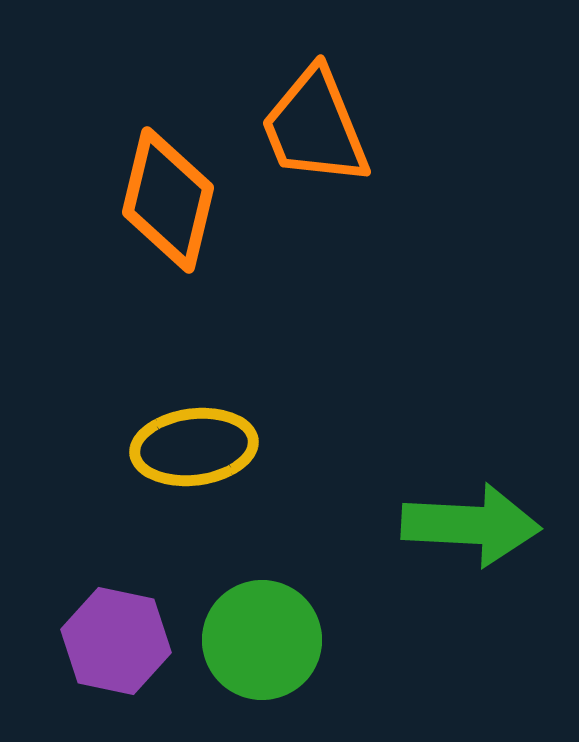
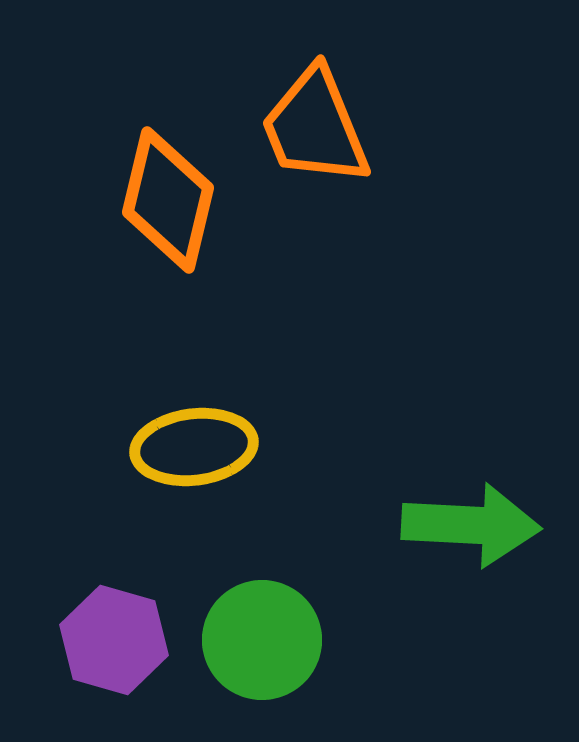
purple hexagon: moved 2 px left, 1 px up; rotated 4 degrees clockwise
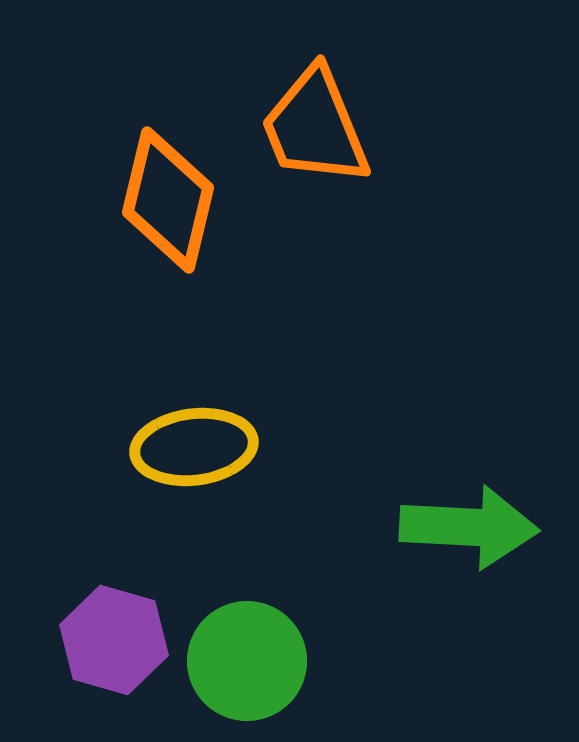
green arrow: moved 2 px left, 2 px down
green circle: moved 15 px left, 21 px down
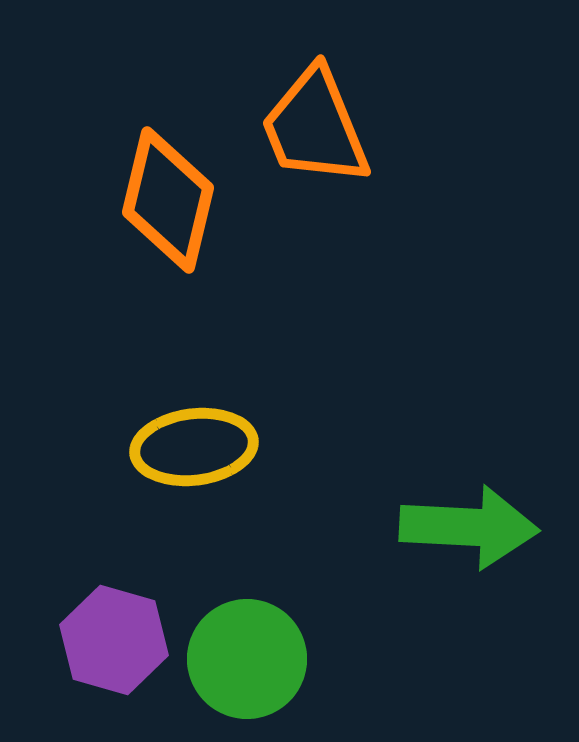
green circle: moved 2 px up
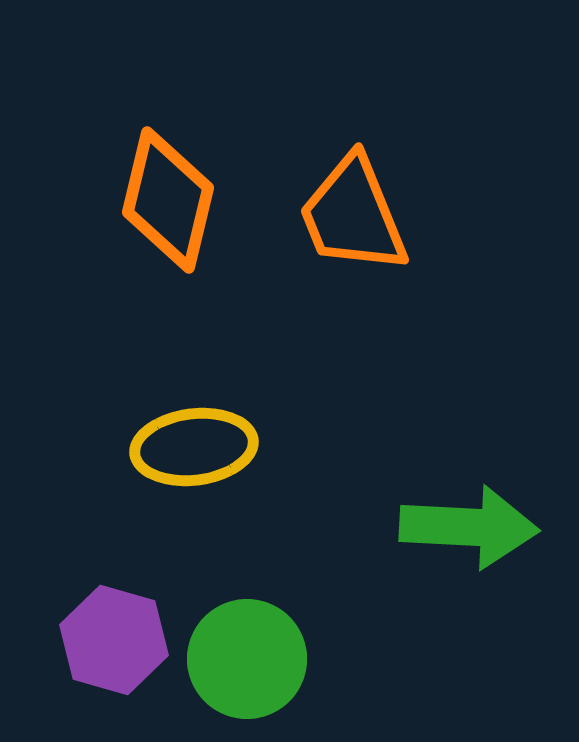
orange trapezoid: moved 38 px right, 88 px down
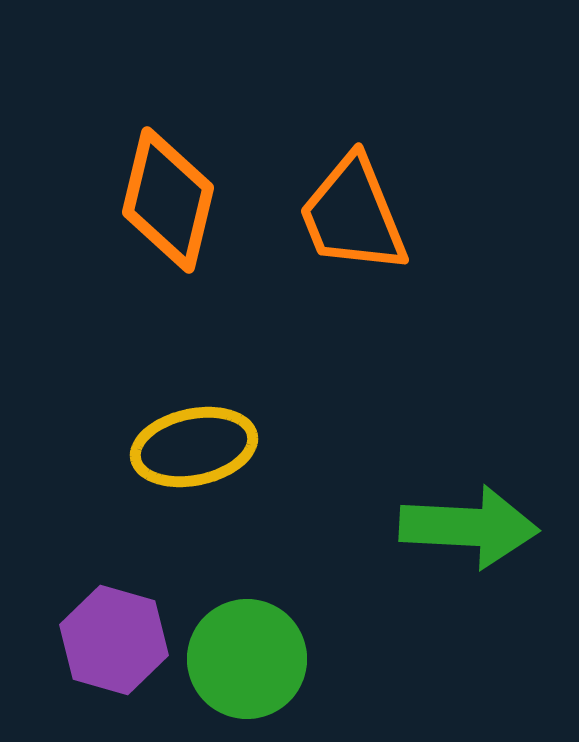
yellow ellipse: rotated 5 degrees counterclockwise
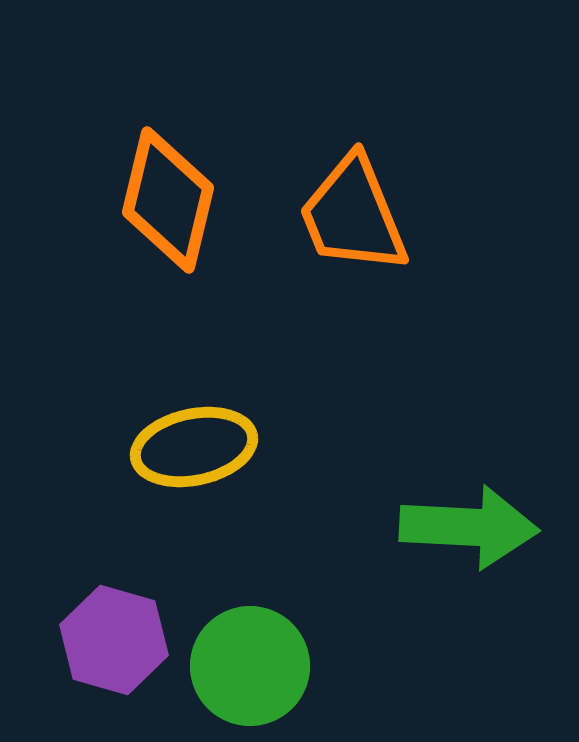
green circle: moved 3 px right, 7 px down
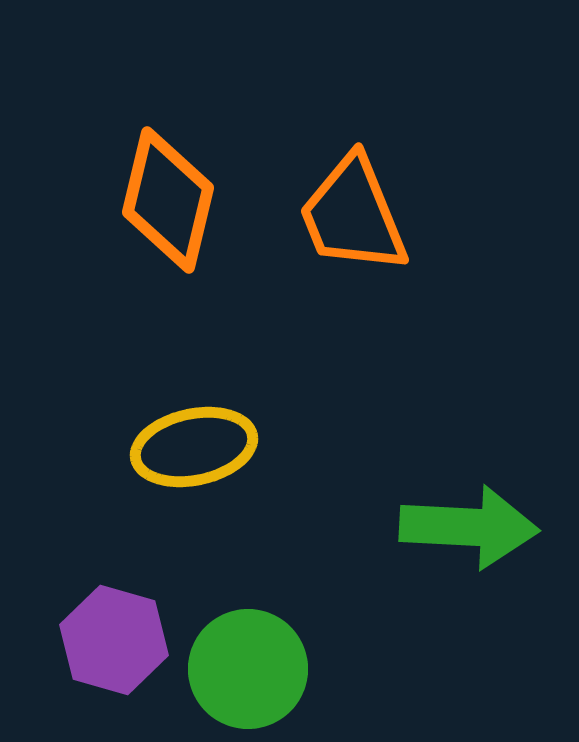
green circle: moved 2 px left, 3 px down
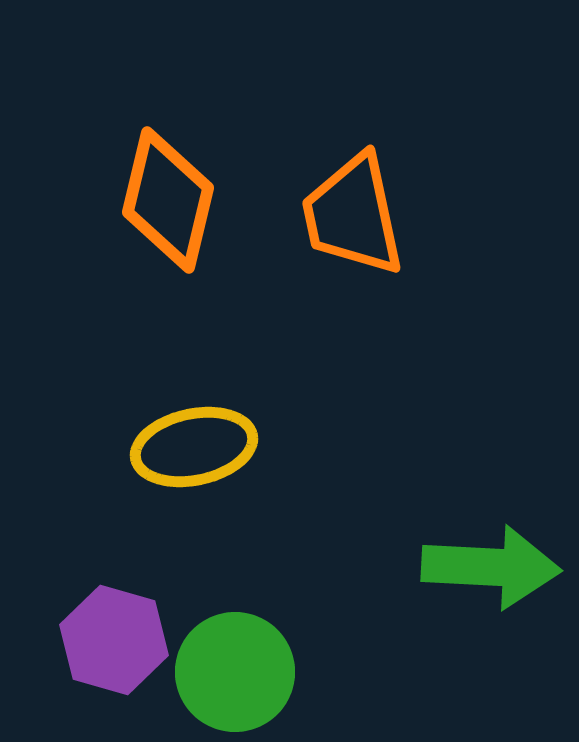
orange trapezoid: rotated 10 degrees clockwise
green arrow: moved 22 px right, 40 px down
green circle: moved 13 px left, 3 px down
